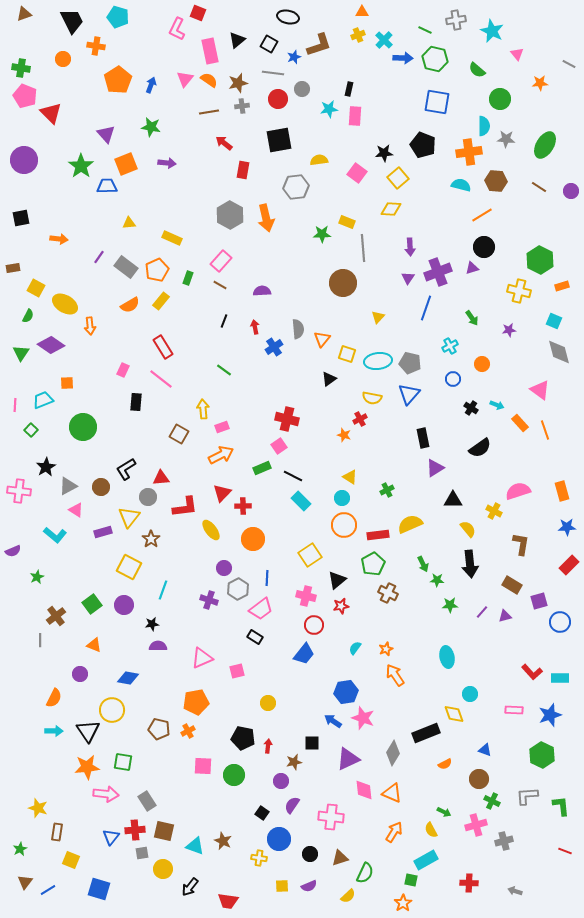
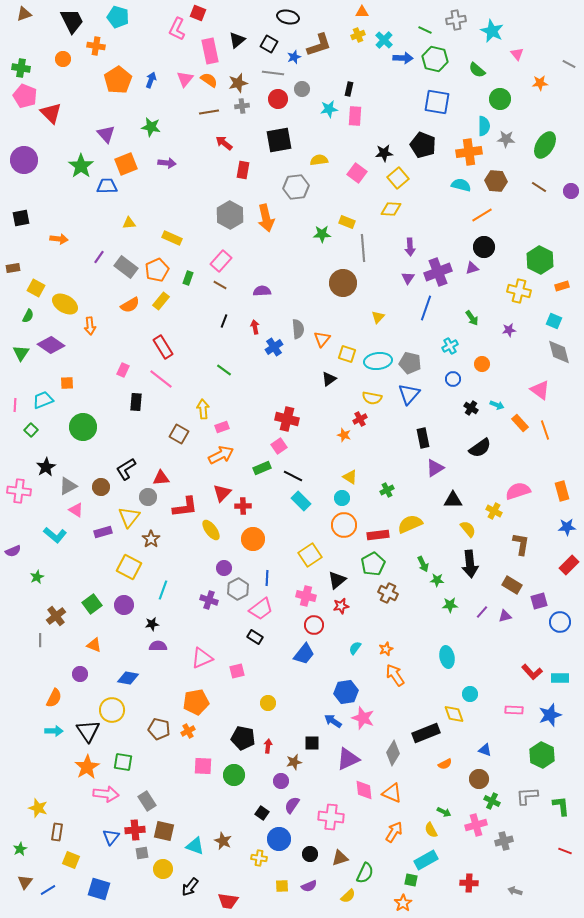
blue arrow at (151, 85): moved 5 px up
orange star at (87, 767): rotated 25 degrees counterclockwise
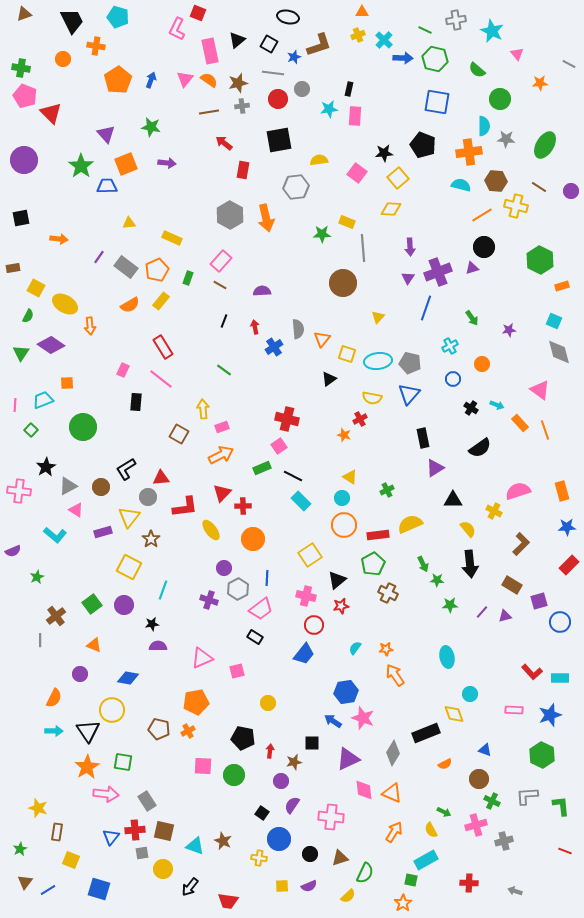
yellow cross at (519, 291): moved 3 px left, 85 px up
brown L-shape at (521, 544): rotated 35 degrees clockwise
orange star at (386, 649): rotated 16 degrees clockwise
red arrow at (268, 746): moved 2 px right, 5 px down
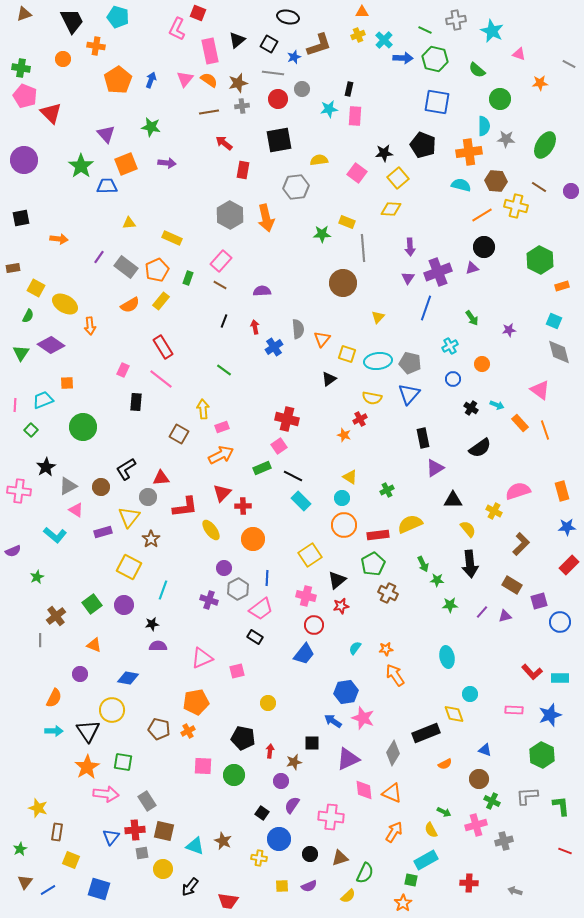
pink triangle at (517, 54): moved 2 px right; rotated 32 degrees counterclockwise
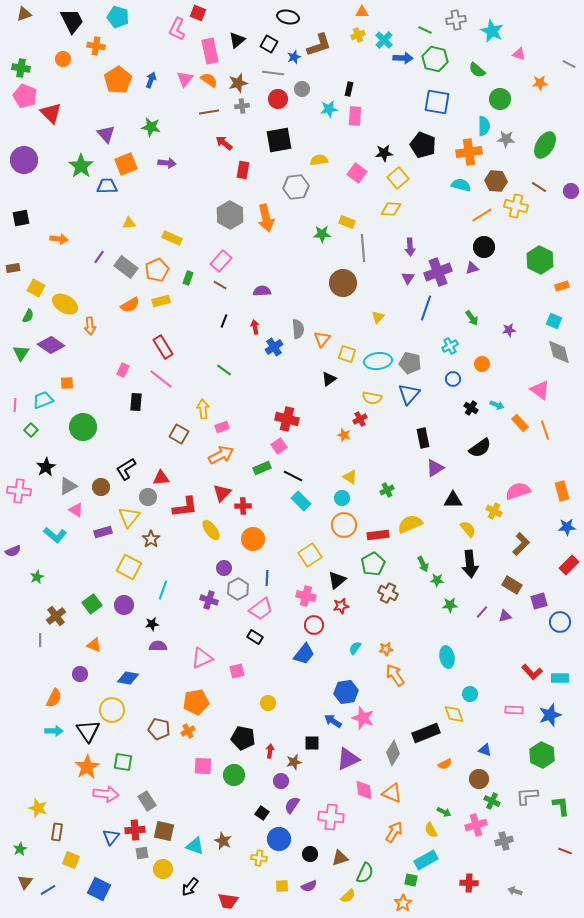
yellow rectangle at (161, 301): rotated 36 degrees clockwise
blue square at (99, 889): rotated 10 degrees clockwise
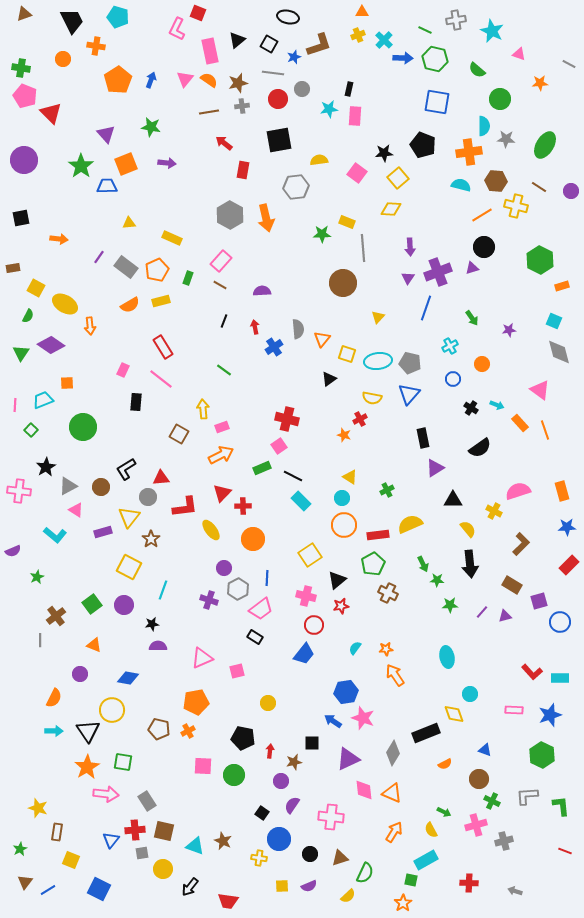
blue triangle at (111, 837): moved 3 px down
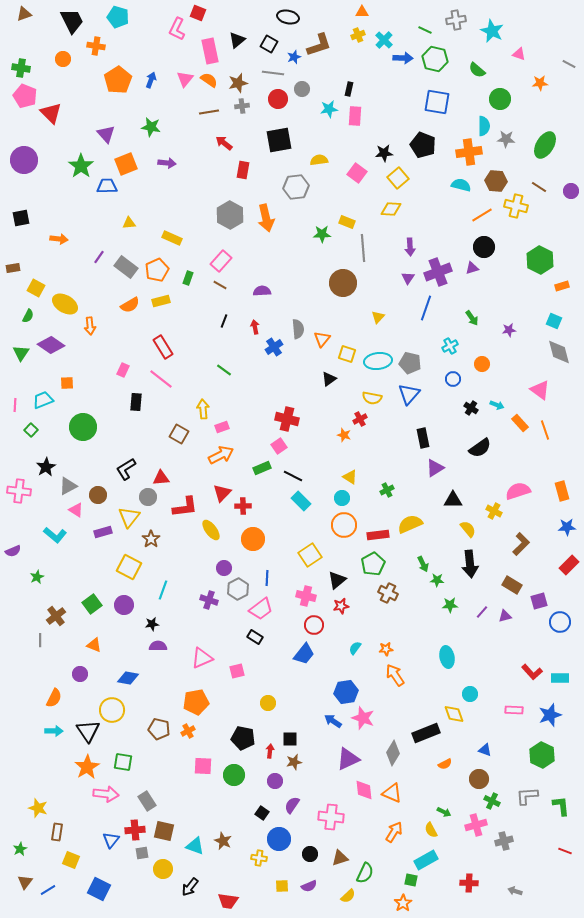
brown circle at (101, 487): moved 3 px left, 8 px down
black square at (312, 743): moved 22 px left, 4 px up
purple circle at (281, 781): moved 6 px left
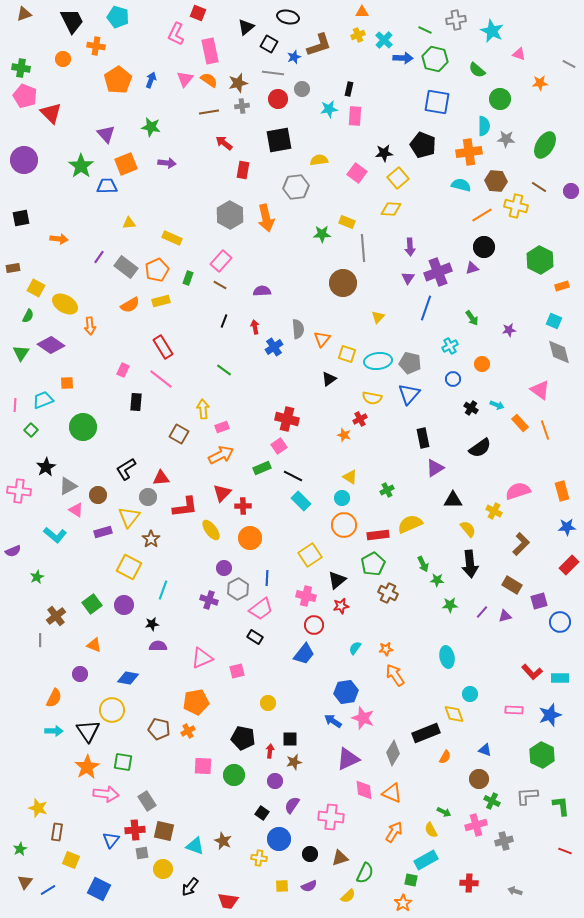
pink L-shape at (177, 29): moved 1 px left, 5 px down
black triangle at (237, 40): moved 9 px right, 13 px up
orange circle at (253, 539): moved 3 px left, 1 px up
orange semicircle at (445, 764): moved 7 px up; rotated 32 degrees counterclockwise
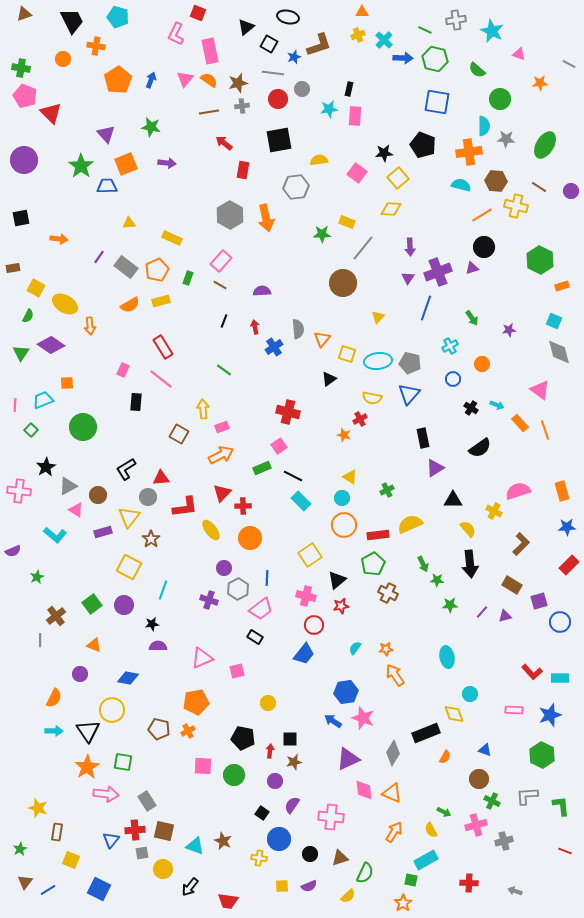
gray line at (363, 248): rotated 44 degrees clockwise
red cross at (287, 419): moved 1 px right, 7 px up
